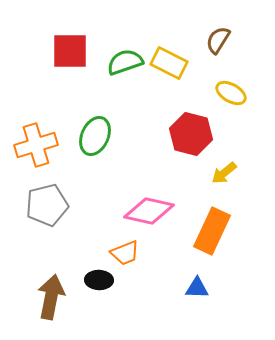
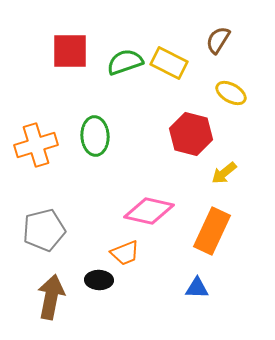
green ellipse: rotated 27 degrees counterclockwise
gray pentagon: moved 3 px left, 25 px down
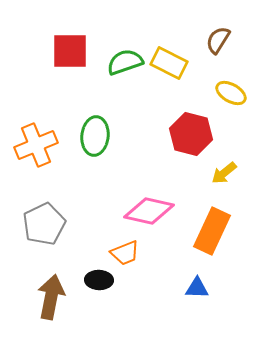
green ellipse: rotated 9 degrees clockwise
orange cross: rotated 6 degrees counterclockwise
gray pentagon: moved 6 px up; rotated 12 degrees counterclockwise
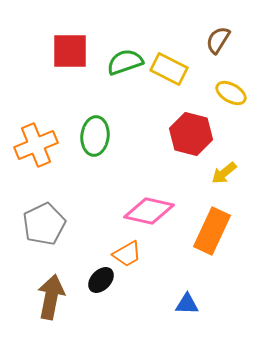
yellow rectangle: moved 6 px down
orange trapezoid: moved 2 px right, 1 px down; rotated 8 degrees counterclockwise
black ellipse: moved 2 px right; rotated 48 degrees counterclockwise
blue triangle: moved 10 px left, 16 px down
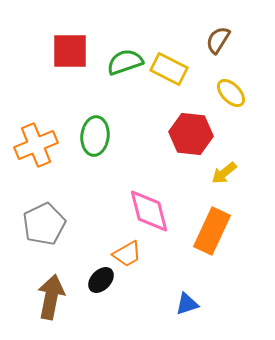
yellow ellipse: rotated 16 degrees clockwise
red hexagon: rotated 9 degrees counterclockwise
pink diamond: rotated 63 degrees clockwise
blue triangle: rotated 20 degrees counterclockwise
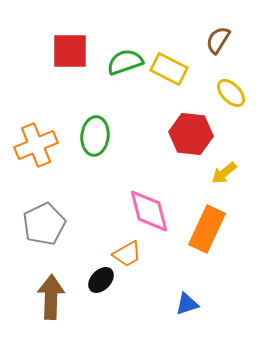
orange rectangle: moved 5 px left, 2 px up
brown arrow: rotated 9 degrees counterclockwise
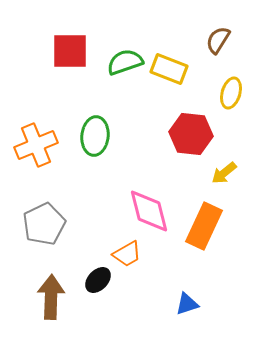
yellow rectangle: rotated 6 degrees counterclockwise
yellow ellipse: rotated 60 degrees clockwise
orange rectangle: moved 3 px left, 3 px up
black ellipse: moved 3 px left
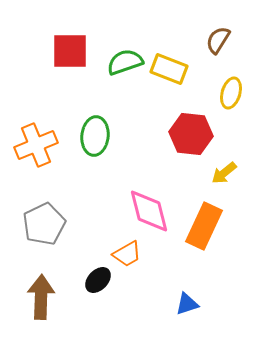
brown arrow: moved 10 px left
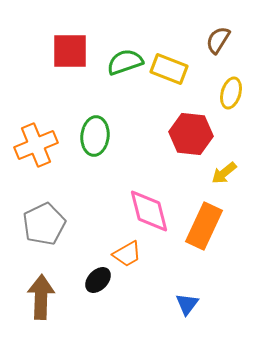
blue triangle: rotated 35 degrees counterclockwise
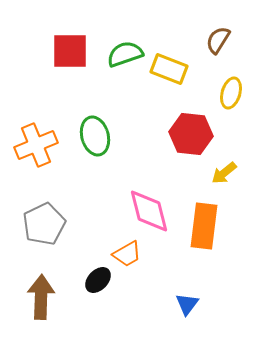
green semicircle: moved 8 px up
green ellipse: rotated 21 degrees counterclockwise
orange rectangle: rotated 18 degrees counterclockwise
